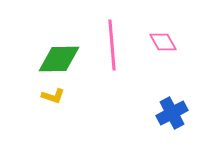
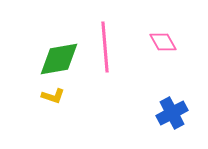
pink line: moved 7 px left, 2 px down
green diamond: rotated 9 degrees counterclockwise
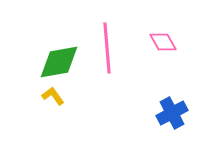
pink line: moved 2 px right, 1 px down
green diamond: moved 3 px down
yellow L-shape: rotated 145 degrees counterclockwise
